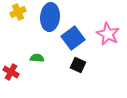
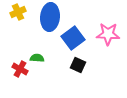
pink star: rotated 25 degrees counterclockwise
red cross: moved 9 px right, 3 px up
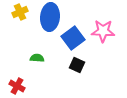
yellow cross: moved 2 px right
pink star: moved 5 px left, 3 px up
black square: moved 1 px left
red cross: moved 3 px left, 17 px down
